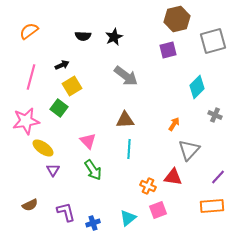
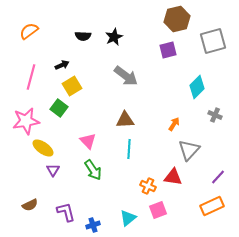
orange rectangle: rotated 20 degrees counterclockwise
blue cross: moved 2 px down
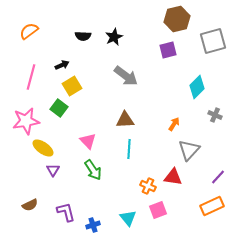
cyan triangle: rotated 30 degrees counterclockwise
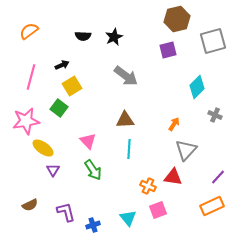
gray triangle: moved 3 px left
